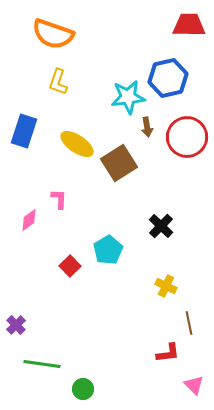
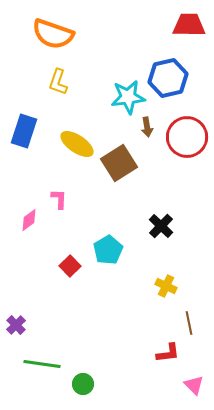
green circle: moved 5 px up
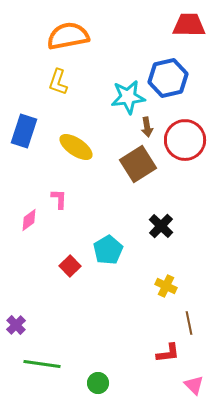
orange semicircle: moved 15 px right, 2 px down; rotated 150 degrees clockwise
red circle: moved 2 px left, 3 px down
yellow ellipse: moved 1 px left, 3 px down
brown square: moved 19 px right, 1 px down
green circle: moved 15 px right, 1 px up
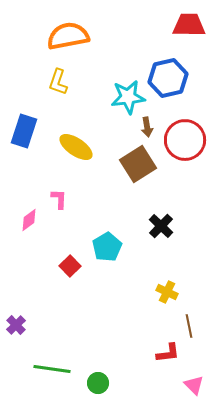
cyan pentagon: moved 1 px left, 3 px up
yellow cross: moved 1 px right, 6 px down
brown line: moved 3 px down
green line: moved 10 px right, 5 px down
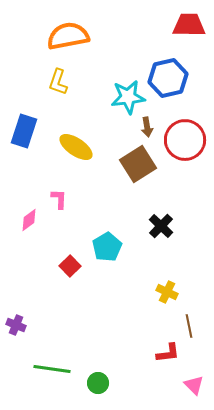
purple cross: rotated 24 degrees counterclockwise
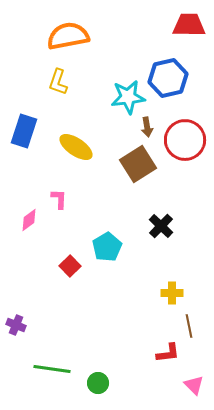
yellow cross: moved 5 px right, 1 px down; rotated 25 degrees counterclockwise
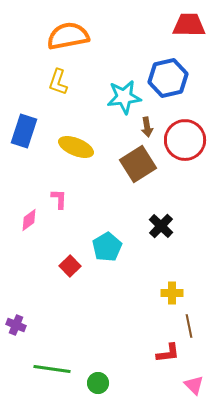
cyan star: moved 4 px left
yellow ellipse: rotated 12 degrees counterclockwise
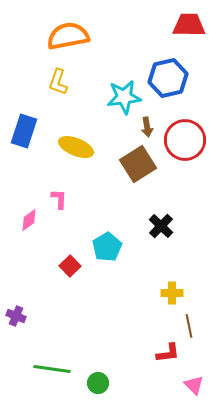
purple cross: moved 9 px up
